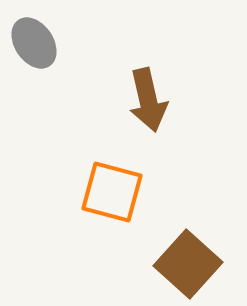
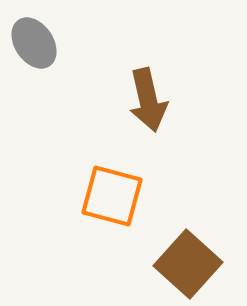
orange square: moved 4 px down
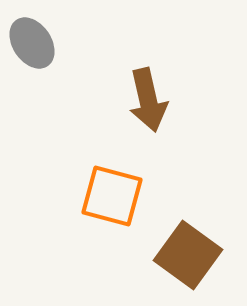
gray ellipse: moved 2 px left
brown square: moved 9 px up; rotated 6 degrees counterclockwise
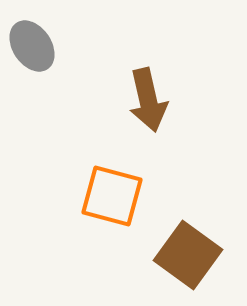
gray ellipse: moved 3 px down
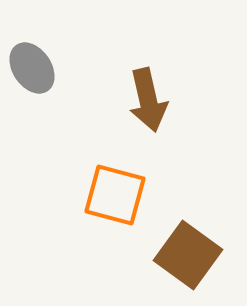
gray ellipse: moved 22 px down
orange square: moved 3 px right, 1 px up
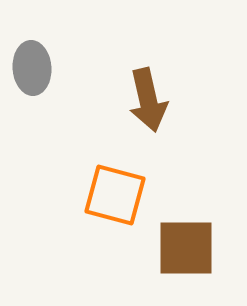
gray ellipse: rotated 30 degrees clockwise
brown square: moved 2 px left, 7 px up; rotated 36 degrees counterclockwise
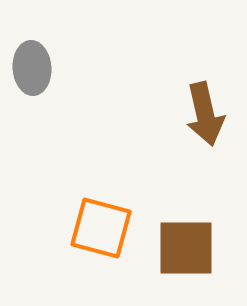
brown arrow: moved 57 px right, 14 px down
orange square: moved 14 px left, 33 px down
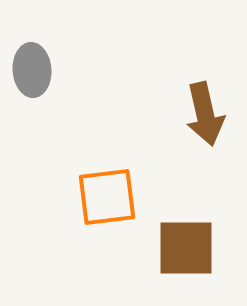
gray ellipse: moved 2 px down
orange square: moved 6 px right, 31 px up; rotated 22 degrees counterclockwise
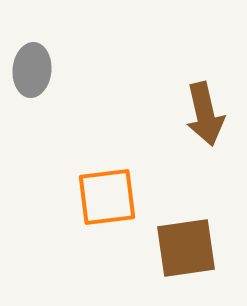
gray ellipse: rotated 9 degrees clockwise
brown square: rotated 8 degrees counterclockwise
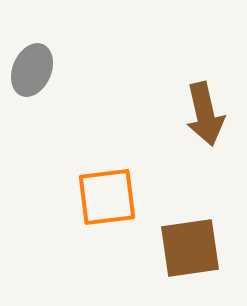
gray ellipse: rotated 18 degrees clockwise
brown square: moved 4 px right
